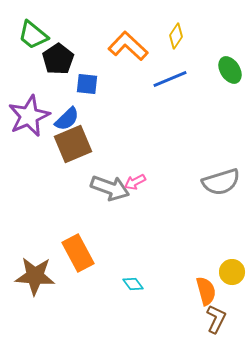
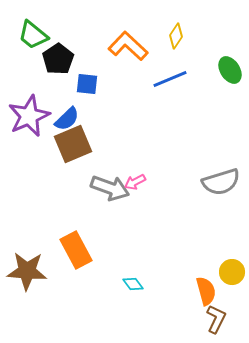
orange rectangle: moved 2 px left, 3 px up
brown star: moved 8 px left, 5 px up
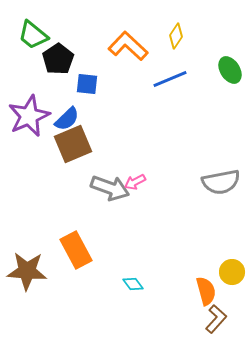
gray semicircle: rotated 6 degrees clockwise
brown L-shape: rotated 16 degrees clockwise
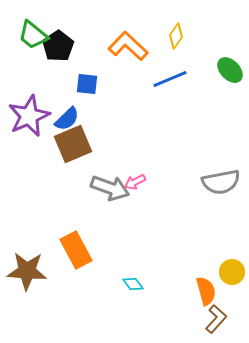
black pentagon: moved 13 px up
green ellipse: rotated 12 degrees counterclockwise
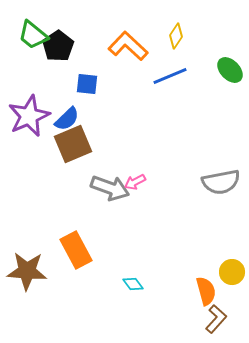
blue line: moved 3 px up
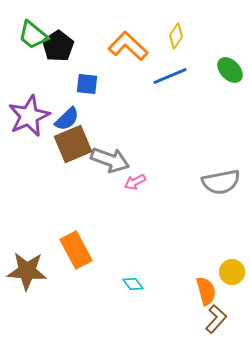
gray arrow: moved 28 px up
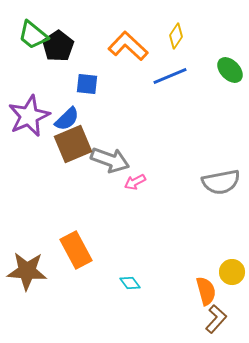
cyan diamond: moved 3 px left, 1 px up
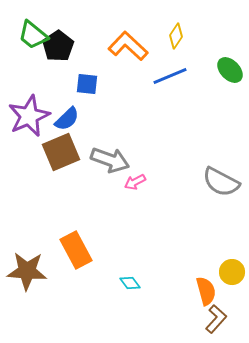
brown square: moved 12 px left, 8 px down
gray semicircle: rotated 39 degrees clockwise
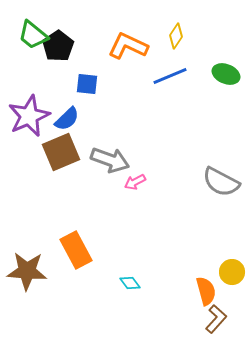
orange L-shape: rotated 18 degrees counterclockwise
green ellipse: moved 4 px left, 4 px down; rotated 24 degrees counterclockwise
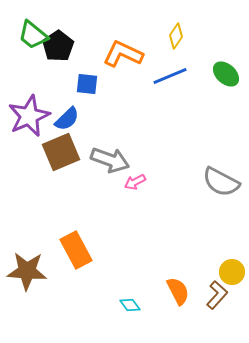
orange L-shape: moved 5 px left, 8 px down
green ellipse: rotated 20 degrees clockwise
cyan diamond: moved 22 px down
orange semicircle: moved 28 px left; rotated 12 degrees counterclockwise
brown L-shape: moved 1 px right, 24 px up
